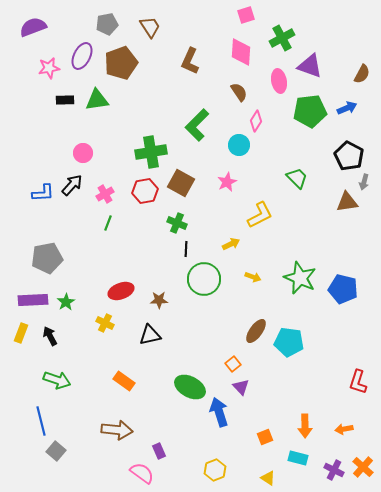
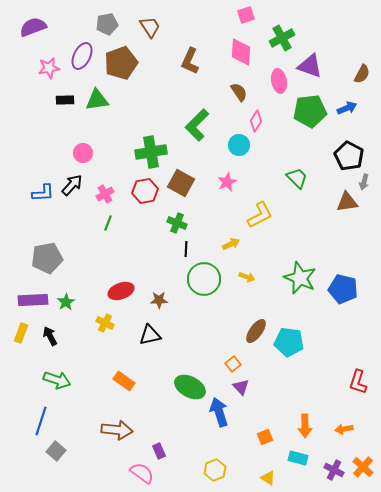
yellow arrow at (253, 277): moved 6 px left
blue line at (41, 421): rotated 32 degrees clockwise
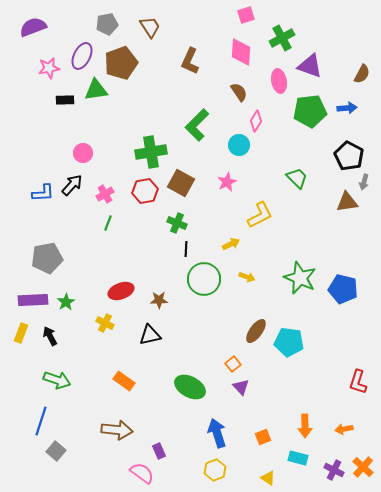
green triangle at (97, 100): moved 1 px left, 10 px up
blue arrow at (347, 108): rotated 18 degrees clockwise
blue arrow at (219, 412): moved 2 px left, 21 px down
orange square at (265, 437): moved 2 px left
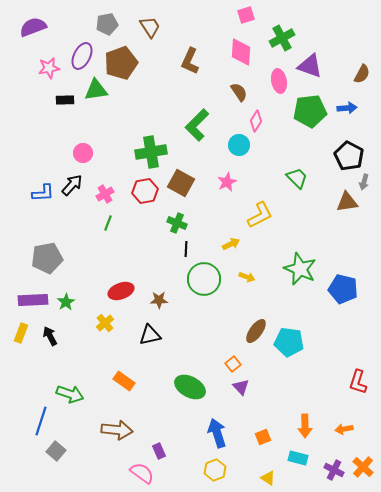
green star at (300, 278): moved 9 px up
yellow cross at (105, 323): rotated 24 degrees clockwise
green arrow at (57, 380): moved 13 px right, 14 px down
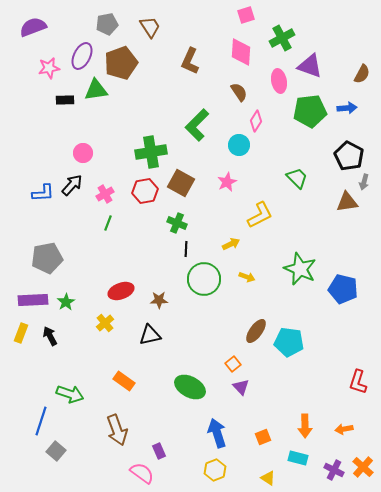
brown arrow at (117, 430): rotated 64 degrees clockwise
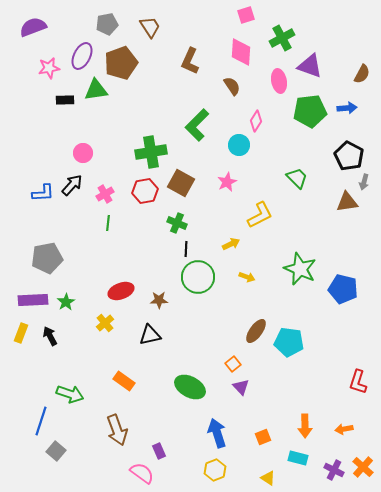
brown semicircle at (239, 92): moved 7 px left, 6 px up
green line at (108, 223): rotated 14 degrees counterclockwise
green circle at (204, 279): moved 6 px left, 2 px up
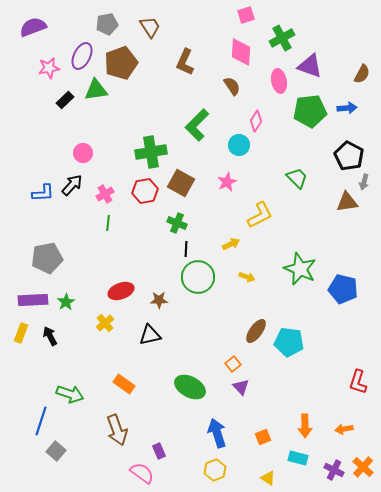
brown L-shape at (190, 61): moved 5 px left, 1 px down
black rectangle at (65, 100): rotated 42 degrees counterclockwise
orange rectangle at (124, 381): moved 3 px down
